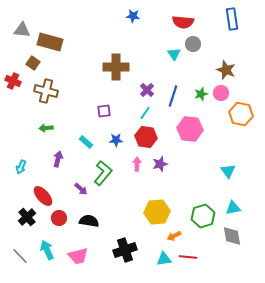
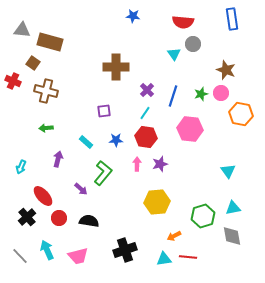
yellow hexagon at (157, 212): moved 10 px up
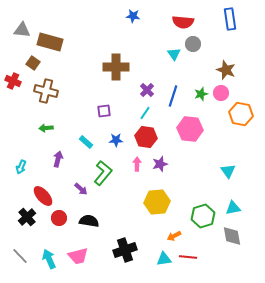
blue rectangle at (232, 19): moved 2 px left
cyan arrow at (47, 250): moved 2 px right, 9 px down
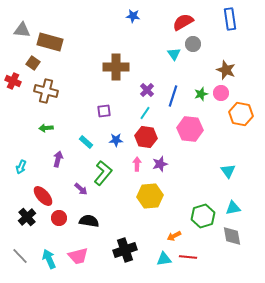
red semicircle at (183, 22): rotated 145 degrees clockwise
yellow hexagon at (157, 202): moved 7 px left, 6 px up
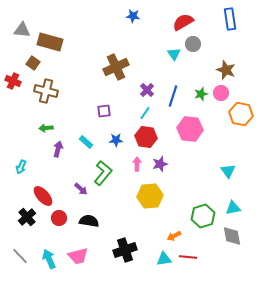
brown cross at (116, 67): rotated 25 degrees counterclockwise
purple arrow at (58, 159): moved 10 px up
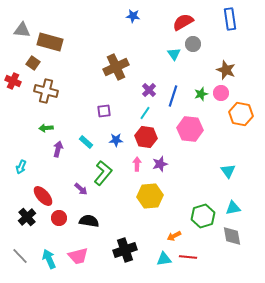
purple cross at (147, 90): moved 2 px right
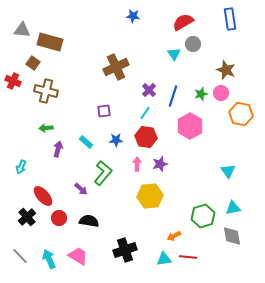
pink hexagon at (190, 129): moved 3 px up; rotated 25 degrees clockwise
pink trapezoid at (78, 256): rotated 135 degrees counterclockwise
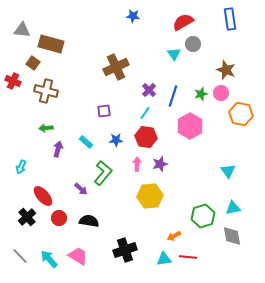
brown rectangle at (50, 42): moved 1 px right, 2 px down
cyan arrow at (49, 259): rotated 18 degrees counterclockwise
